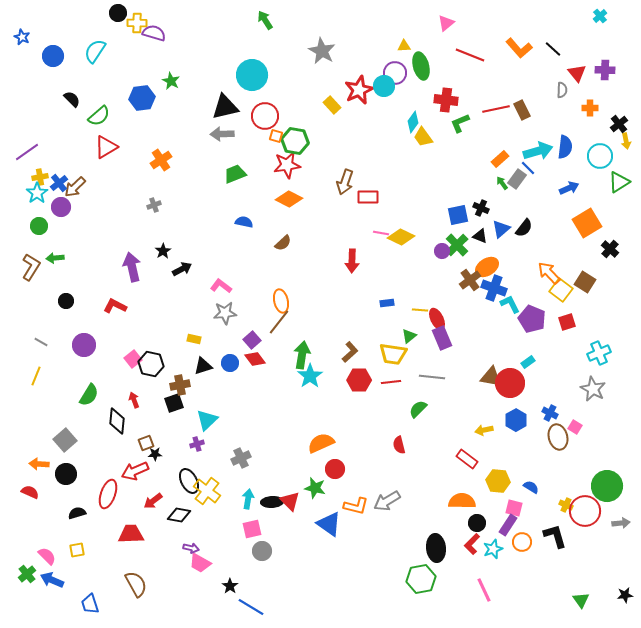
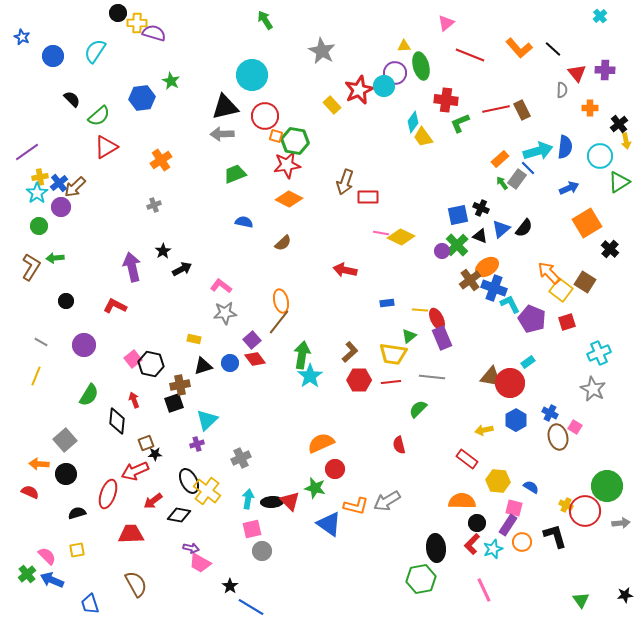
red arrow at (352, 261): moved 7 px left, 9 px down; rotated 100 degrees clockwise
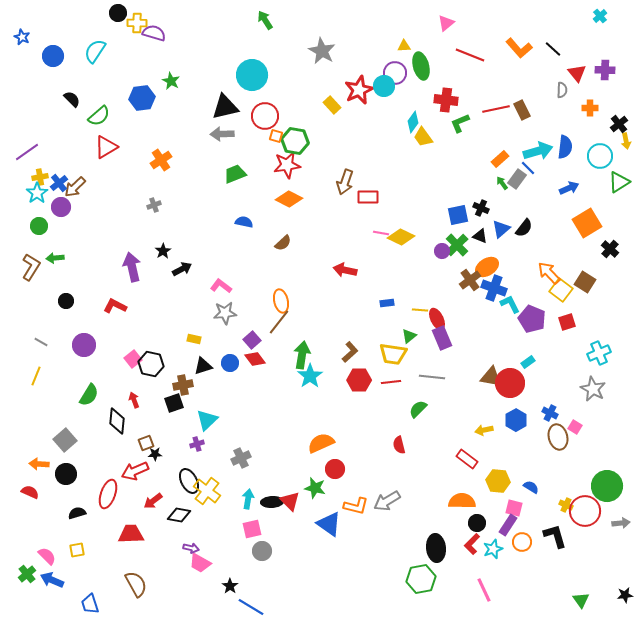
brown cross at (180, 385): moved 3 px right
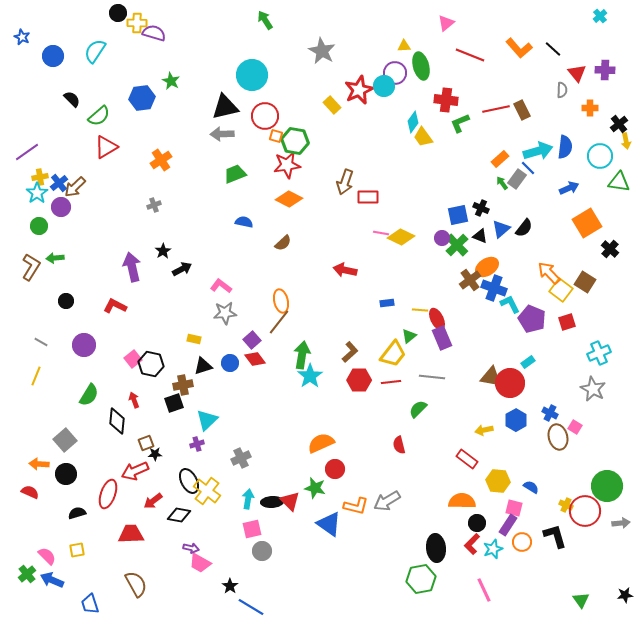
green triangle at (619, 182): rotated 40 degrees clockwise
purple circle at (442, 251): moved 13 px up
yellow trapezoid at (393, 354): rotated 60 degrees counterclockwise
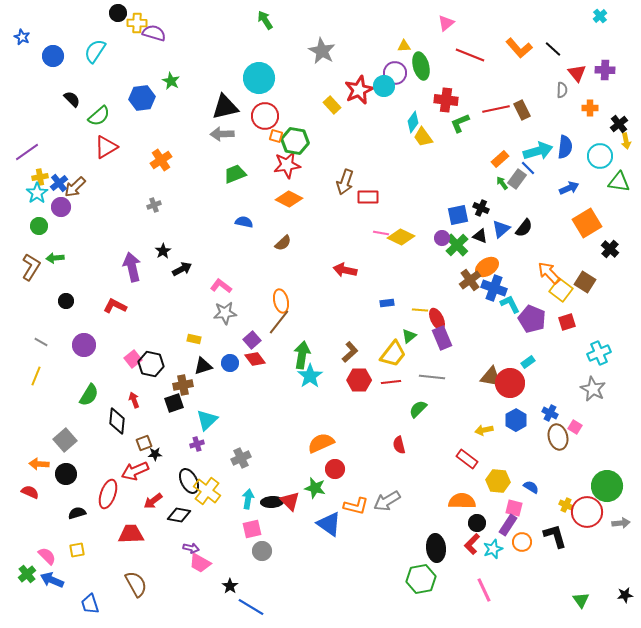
cyan circle at (252, 75): moved 7 px right, 3 px down
brown square at (146, 443): moved 2 px left
red circle at (585, 511): moved 2 px right, 1 px down
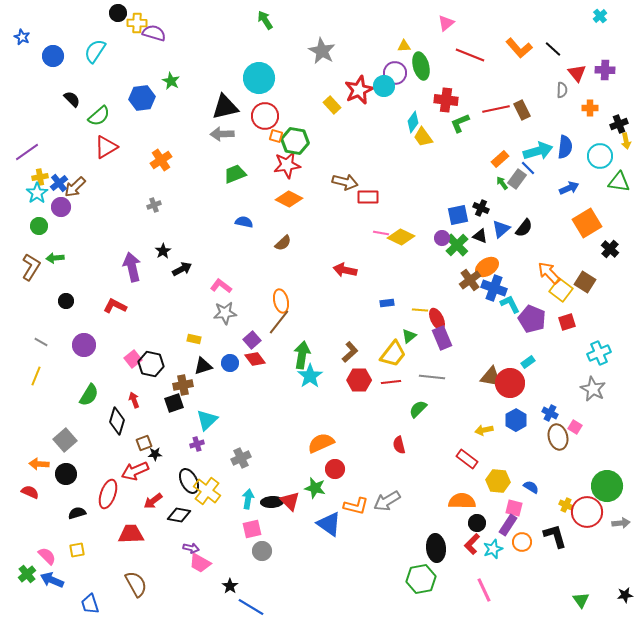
black cross at (619, 124): rotated 18 degrees clockwise
brown arrow at (345, 182): rotated 95 degrees counterclockwise
black diamond at (117, 421): rotated 12 degrees clockwise
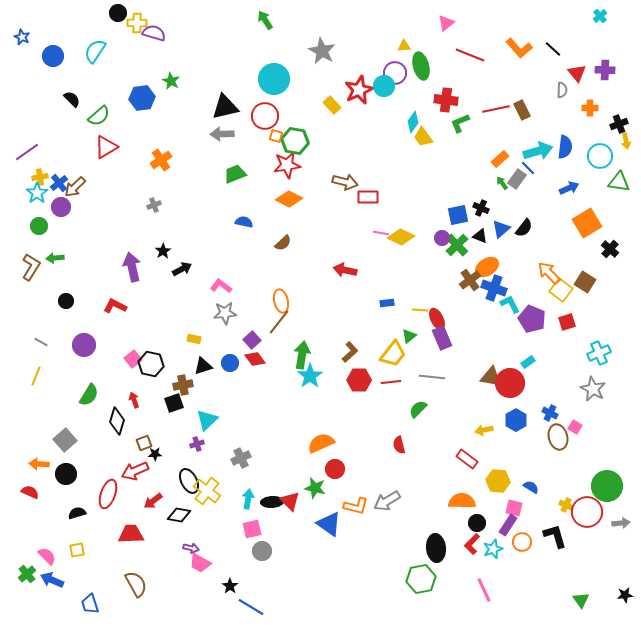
cyan circle at (259, 78): moved 15 px right, 1 px down
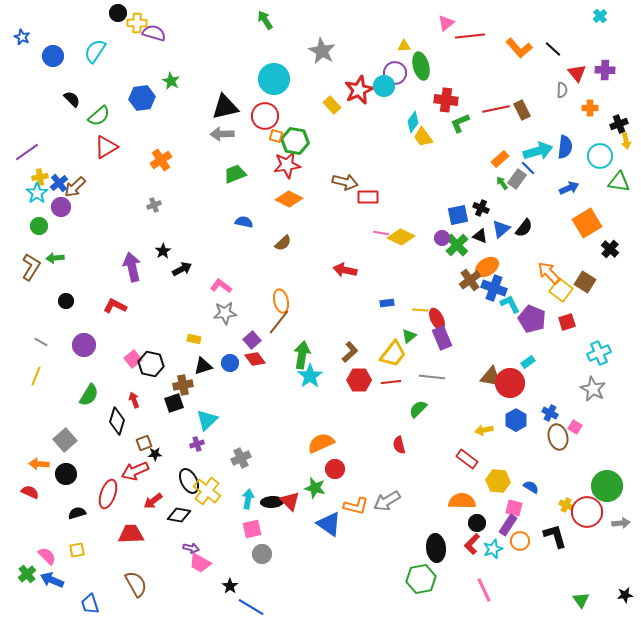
red line at (470, 55): moved 19 px up; rotated 28 degrees counterclockwise
orange circle at (522, 542): moved 2 px left, 1 px up
gray circle at (262, 551): moved 3 px down
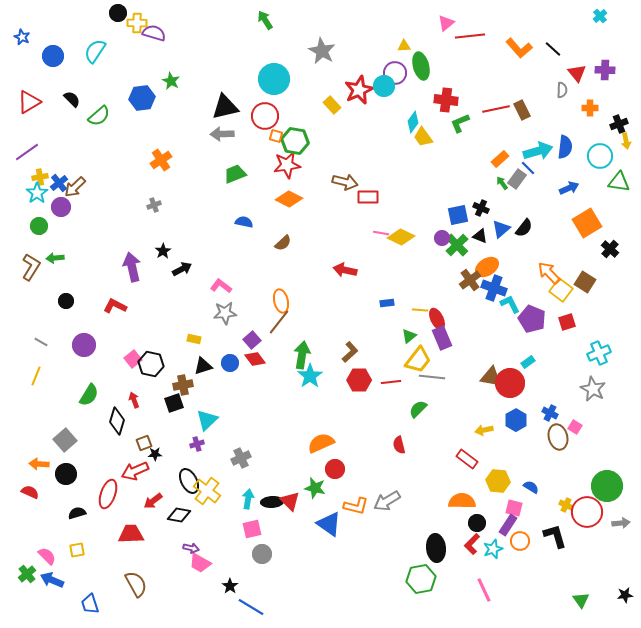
red triangle at (106, 147): moved 77 px left, 45 px up
yellow trapezoid at (393, 354): moved 25 px right, 6 px down
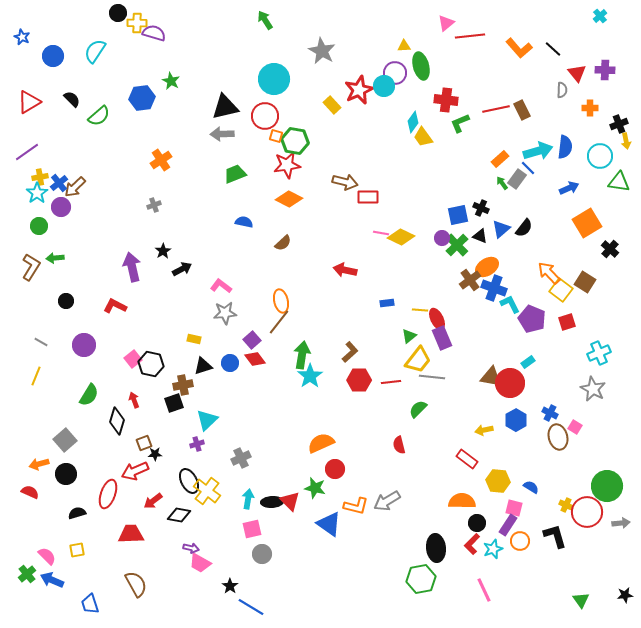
orange arrow at (39, 464): rotated 18 degrees counterclockwise
